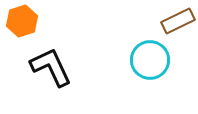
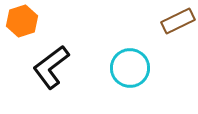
cyan circle: moved 20 px left, 8 px down
black L-shape: rotated 102 degrees counterclockwise
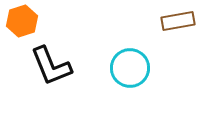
brown rectangle: rotated 16 degrees clockwise
black L-shape: moved 1 px up; rotated 75 degrees counterclockwise
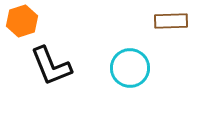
brown rectangle: moved 7 px left; rotated 8 degrees clockwise
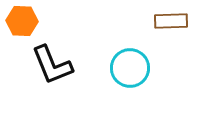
orange hexagon: rotated 20 degrees clockwise
black L-shape: moved 1 px right, 1 px up
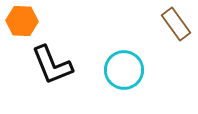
brown rectangle: moved 5 px right, 3 px down; rotated 56 degrees clockwise
cyan circle: moved 6 px left, 2 px down
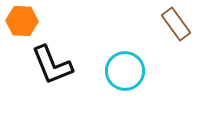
cyan circle: moved 1 px right, 1 px down
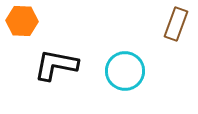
brown rectangle: rotated 56 degrees clockwise
black L-shape: moved 4 px right; rotated 123 degrees clockwise
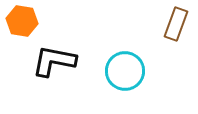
orange hexagon: rotated 8 degrees clockwise
black L-shape: moved 2 px left, 4 px up
